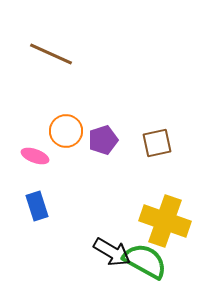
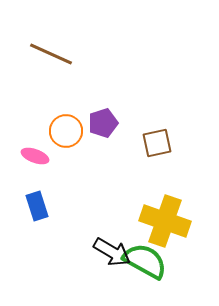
purple pentagon: moved 17 px up
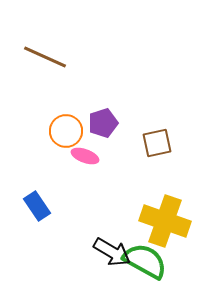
brown line: moved 6 px left, 3 px down
pink ellipse: moved 50 px right
blue rectangle: rotated 16 degrees counterclockwise
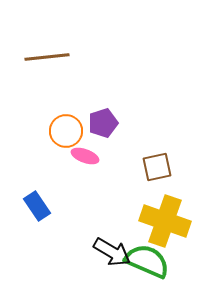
brown line: moved 2 px right; rotated 30 degrees counterclockwise
brown square: moved 24 px down
green semicircle: moved 2 px right; rotated 6 degrees counterclockwise
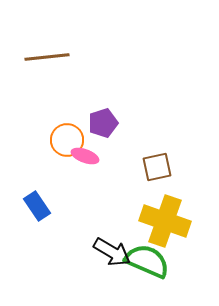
orange circle: moved 1 px right, 9 px down
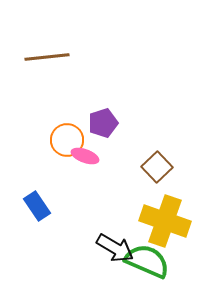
brown square: rotated 32 degrees counterclockwise
black arrow: moved 3 px right, 4 px up
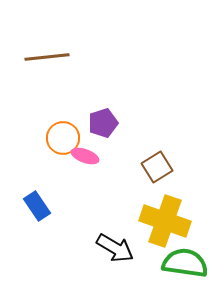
orange circle: moved 4 px left, 2 px up
brown square: rotated 12 degrees clockwise
green semicircle: moved 38 px right, 2 px down; rotated 15 degrees counterclockwise
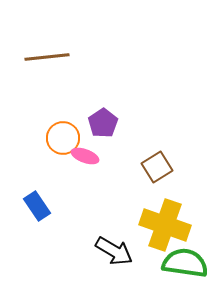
purple pentagon: rotated 16 degrees counterclockwise
yellow cross: moved 4 px down
black arrow: moved 1 px left, 3 px down
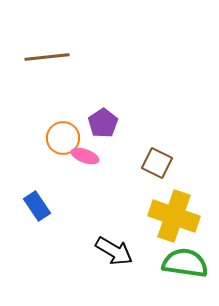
brown square: moved 4 px up; rotated 32 degrees counterclockwise
yellow cross: moved 9 px right, 9 px up
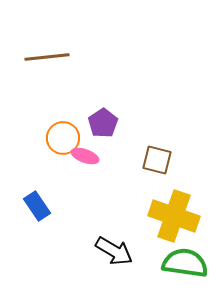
brown square: moved 3 px up; rotated 12 degrees counterclockwise
